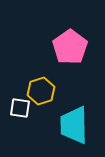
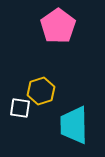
pink pentagon: moved 12 px left, 21 px up
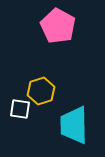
pink pentagon: rotated 8 degrees counterclockwise
white square: moved 1 px down
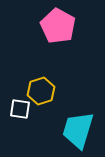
cyan trapezoid: moved 4 px right, 5 px down; rotated 18 degrees clockwise
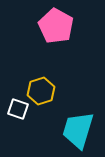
pink pentagon: moved 2 px left
white square: moved 2 px left; rotated 10 degrees clockwise
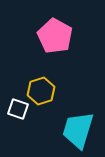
pink pentagon: moved 1 px left, 10 px down
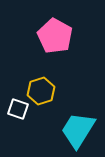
cyan trapezoid: rotated 15 degrees clockwise
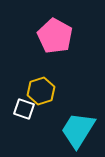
white square: moved 6 px right
